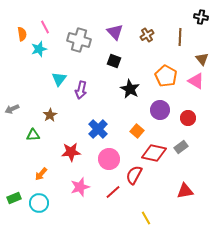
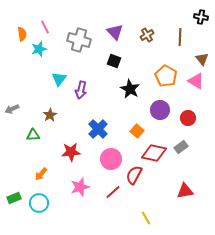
pink circle: moved 2 px right
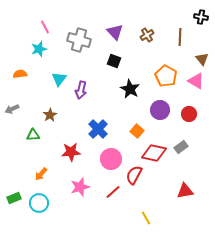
orange semicircle: moved 2 px left, 40 px down; rotated 88 degrees counterclockwise
red circle: moved 1 px right, 4 px up
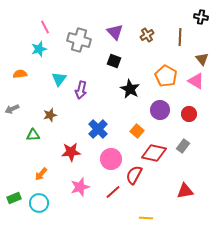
brown star: rotated 16 degrees clockwise
gray rectangle: moved 2 px right, 1 px up; rotated 16 degrees counterclockwise
yellow line: rotated 56 degrees counterclockwise
